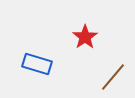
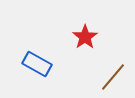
blue rectangle: rotated 12 degrees clockwise
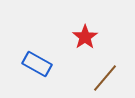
brown line: moved 8 px left, 1 px down
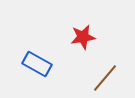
red star: moved 2 px left; rotated 25 degrees clockwise
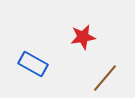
blue rectangle: moved 4 px left
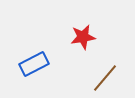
blue rectangle: moved 1 px right; rotated 56 degrees counterclockwise
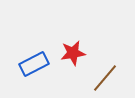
red star: moved 10 px left, 16 px down
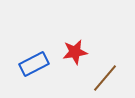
red star: moved 2 px right, 1 px up
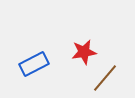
red star: moved 9 px right
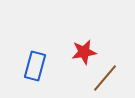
blue rectangle: moved 1 px right, 2 px down; rotated 48 degrees counterclockwise
